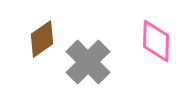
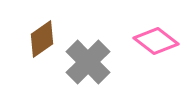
pink diamond: rotated 54 degrees counterclockwise
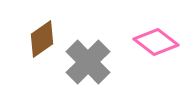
pink diamond: moved 1 px down
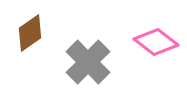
brown diamond: moved 12 px left, 6 px up
